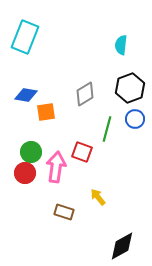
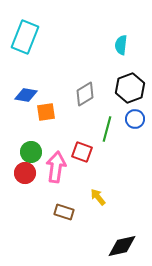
black diamond: rotated 16 degrees clockwise
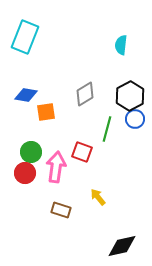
black hexagon: moved 8 px down; rotated 8 degrees counterclockwise
brown rectangle: moved 3 px left, 2 px up
